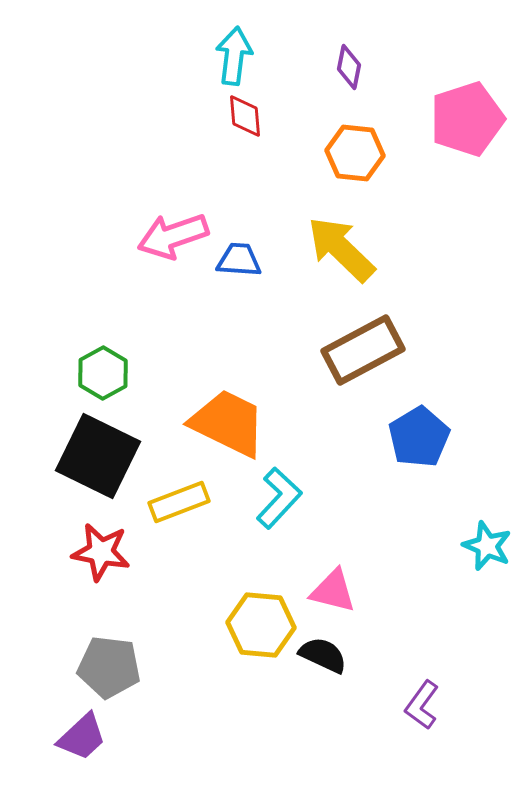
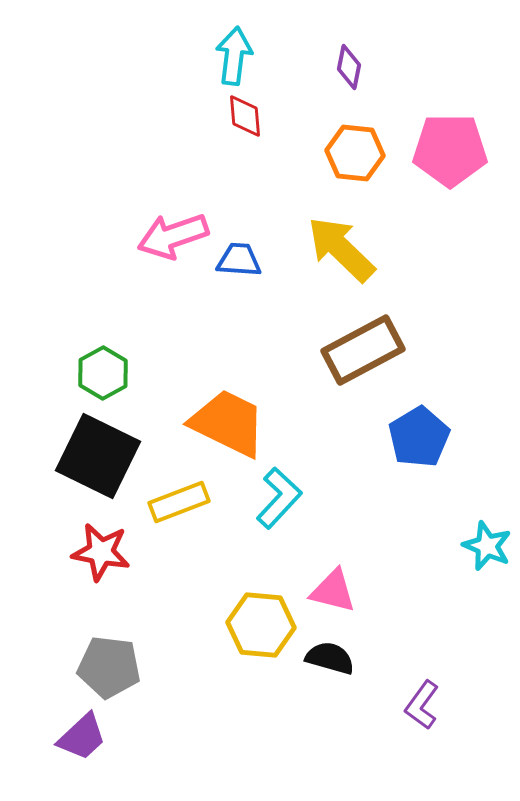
pink pentagon: moved 17 px left, 31 px down; rotated 18 degrees clockwise
black semicircle: moved 7 px right, 3 px down; rotated 9 degrees counterclockwise
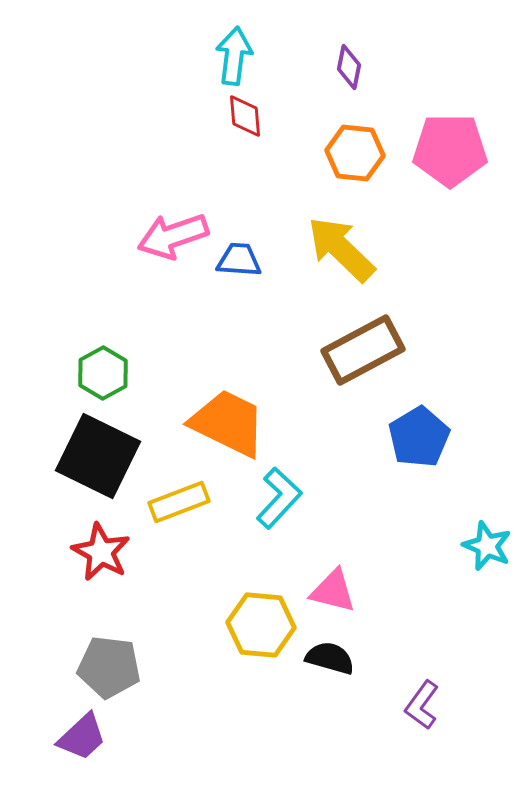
red star: rotated 18 degrees clockwise
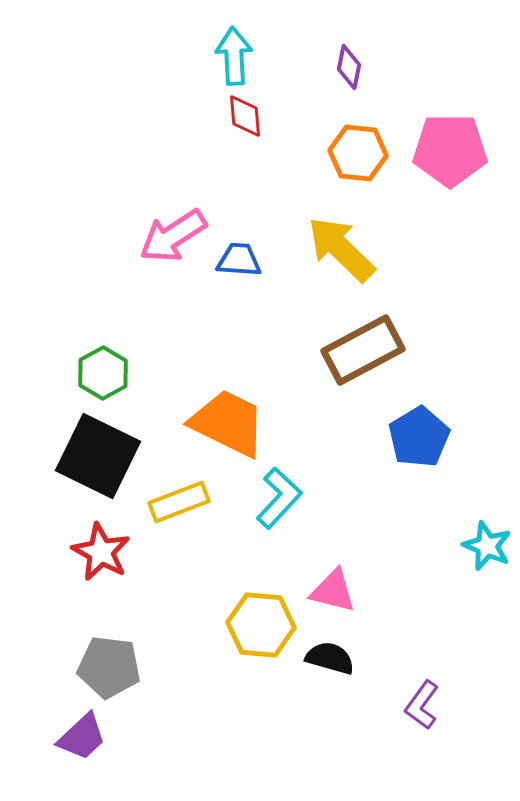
cyan arrow: rotated 10 degrees counterclockwise
orange hexagon: moved 3 px right
pink arrow: rotated 14 degrees counterclockwise
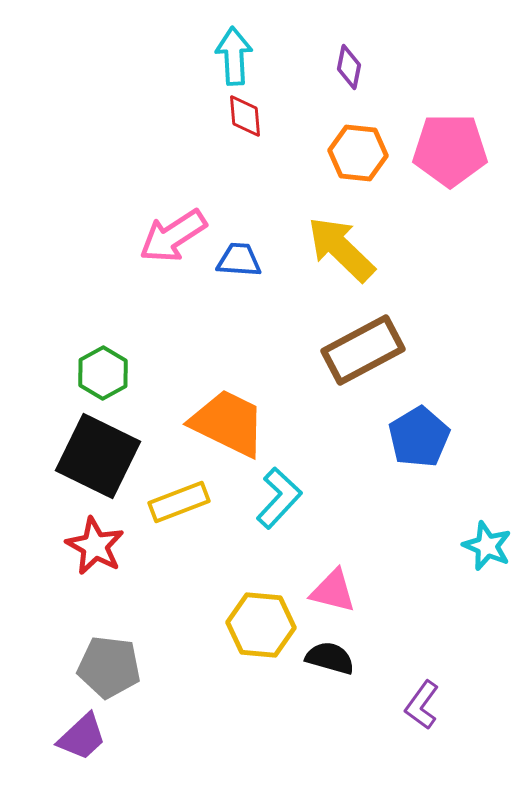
red star: moved 6 px left, 6 px up
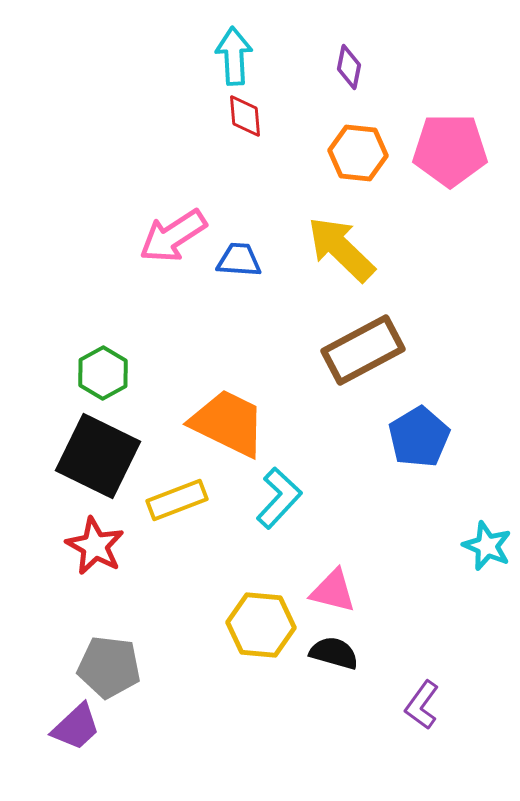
yellow rectangle: moved 2 px left, 2 px up
black semicircle: moved 4 px right, 5 px up
purple trapezoid: moved 6 px left, 10 px up
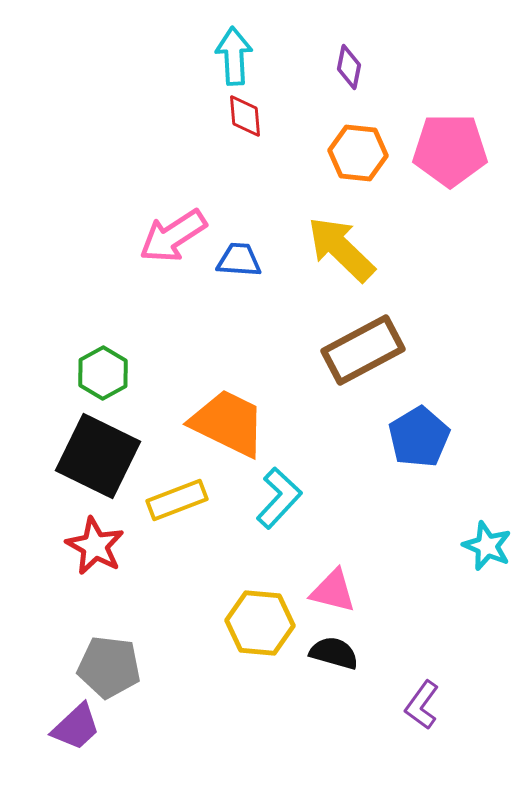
yellow hexagon: moved 1 px left, 2 px up
